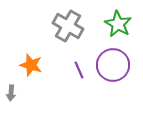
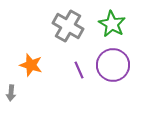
green star: moved 6 px left
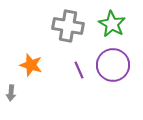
gray cross: rotated 20 degrees counterclockwise
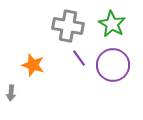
orange star: moved 2 px right
purple line: moved 12 px up; rotated 12 degrees counterclockwise
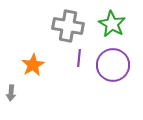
purple line: rotated 42 degrees clockwise
orange star: rotated 25 degrees clockwise
